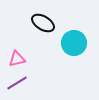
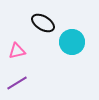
cyan circle: moved 2 px left, 1 px up
pink triangle: moved 8 px up
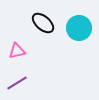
black ellipse: rotated 10 degrees clockwise
cyan circle: moved 7 px right, 14 px up
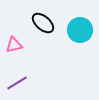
cyan circle: moved 1 px right, 2 px down
pink triangle: moved 3 px left, 6 px up
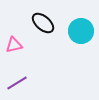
cyan circle: moved 1 px right, 1 px down
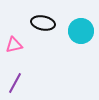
black ellipse: rotated 30 degrees counterclockwise
purple line: moved 2 px left; rotated 30 degrees counterclockwise
